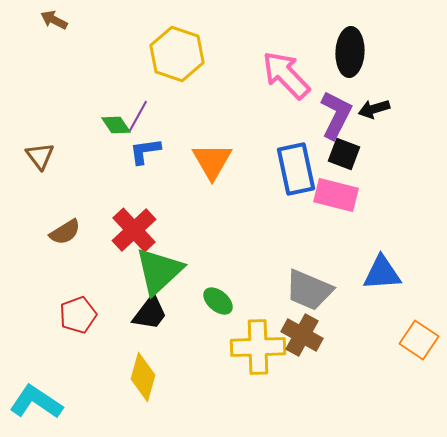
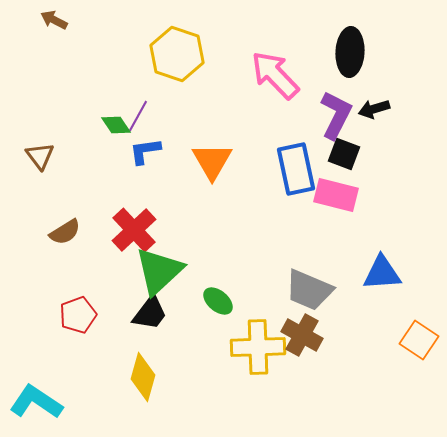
pink arrow: moved 11 px left
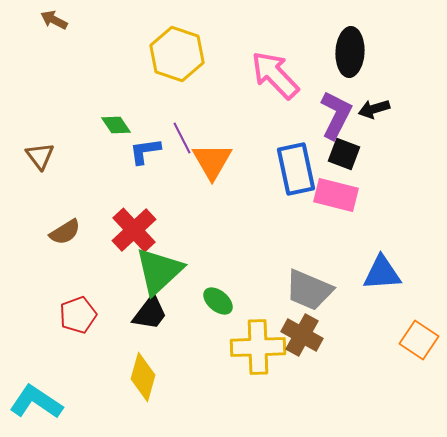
purple line: moved 44 px right, 22 px down; rotated 56 degrees counterclockwise
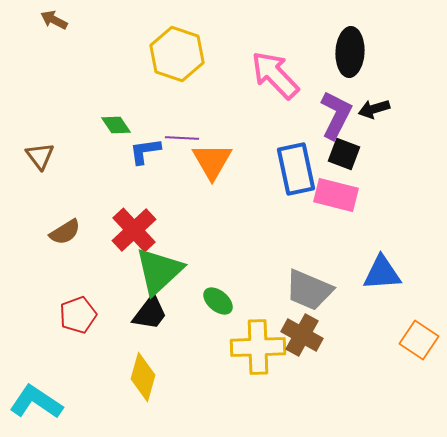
purple line: rotated 60 degrees counterclockwise
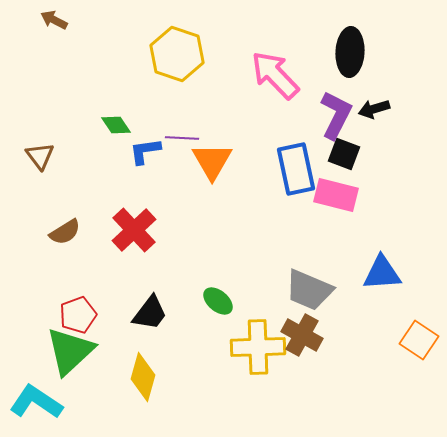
green triangle: moved 89 px left, 80 px down
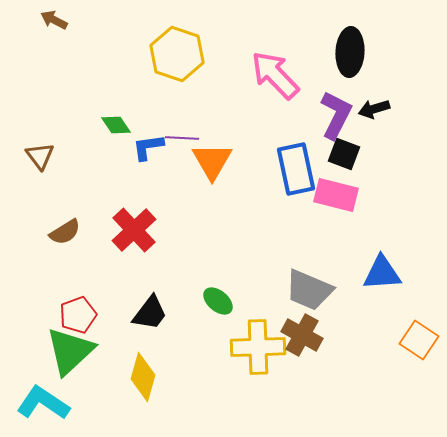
blue L-shape: moved 3 px right, 4 px up
cyan L-shape: moved 7 px right, 1 px down
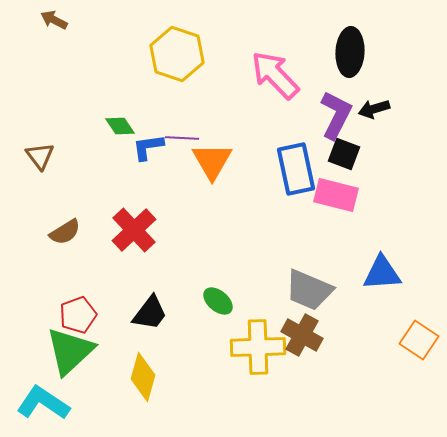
green diamond: moved 4 px right, 1 px down
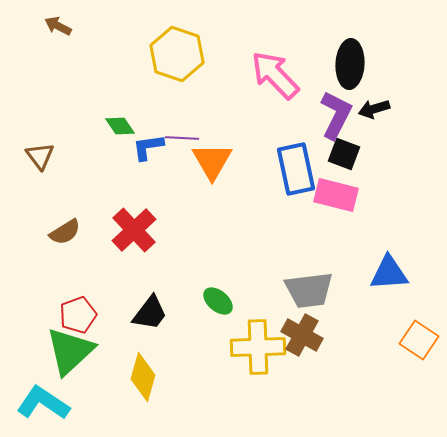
brown arrow: moved 4 px right, 6 px down
black ellipse: moved 12 px down
blue triangle: moved 7 px right
gray trapezoid: rotated 30 degrees counterclockwise
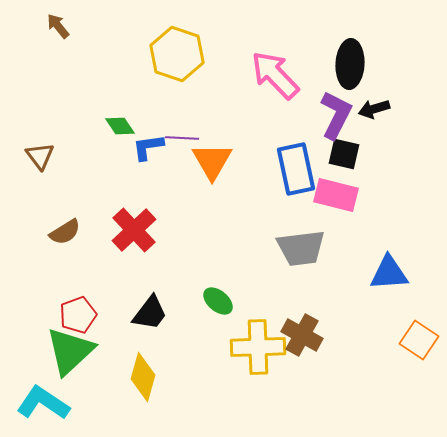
brown arrow: rotated 24 degrees clockwise
black square: rotated 8 degrees counterclockwise
gray trapezoid: moved 8 px left, 42 px up
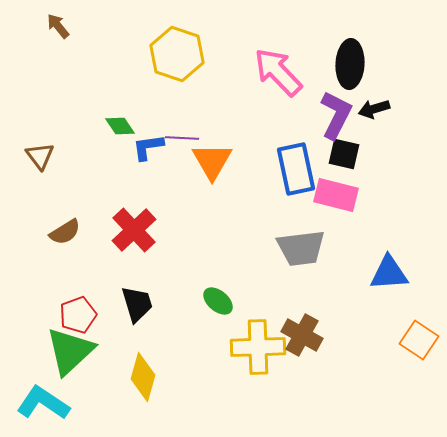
pink arrow: moved 3 px right, 3 px up
black trapezoid: moved 13 px left, 9 px up; rotated 54 degrees counterclockwise
